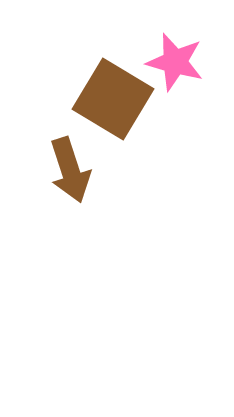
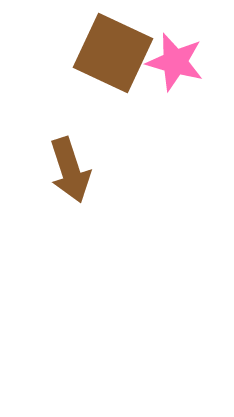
brown square: moved 46 px up; rotated 6 degrees counterclockwise
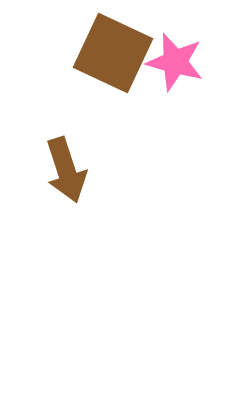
brown arrow: moved 4 px left
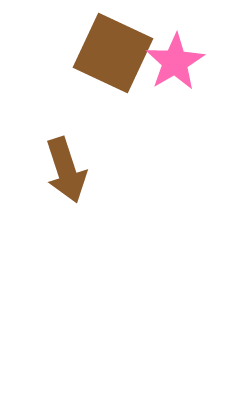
pink star: rotated 26 degrees clockwise
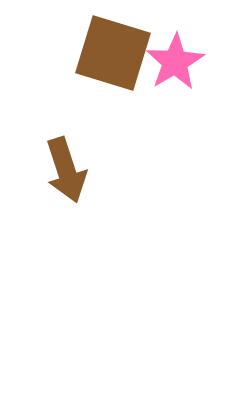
brown square: rotated 8 degrees counterclockwise
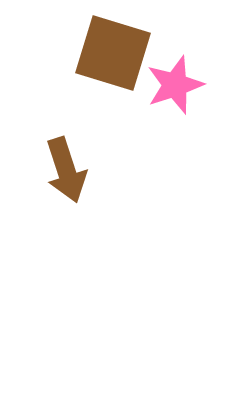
pink star: moved 23 px down; rotated 12 degrees clockwise
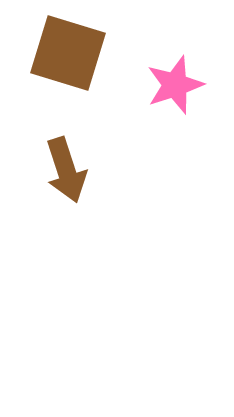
brown square: moved 45 px left
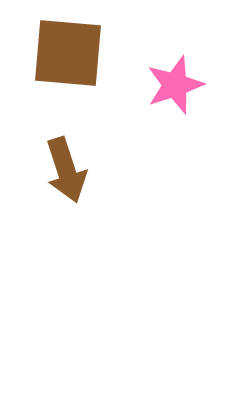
brown square: rotated 12 degrees counterclockwise
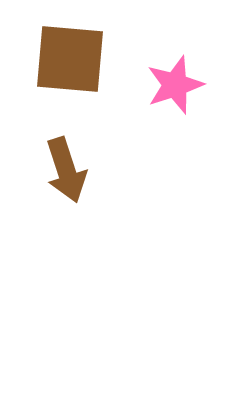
brown square: moved 2 px right, 6 px down
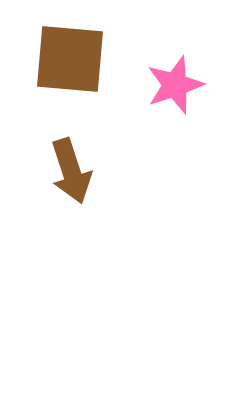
brown arrow: moved 5 px right, 1 px down
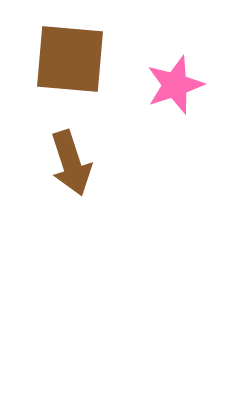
brown arrow: moved 8 px up
